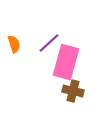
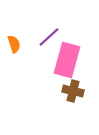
purple line: moved 6 px up
pink rectangle: moved 1 px right, 2 px up
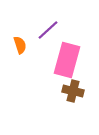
purple line: moved 1 px left, 7 px up
orange semicircle: moved 6 px right, 1 px down
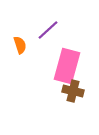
pink rectangle: moved 6 px down
